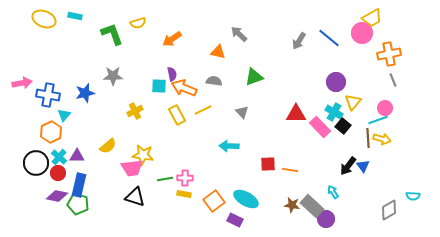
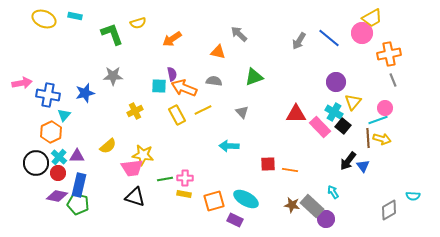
black arrow at (348, 166): moved 5 px up
orange square at (214, 201): rotated 20 degrees clockwise
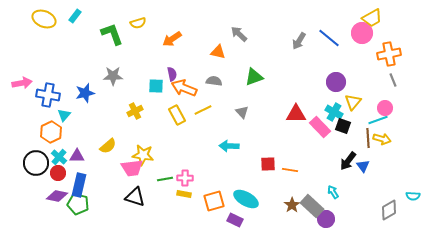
cyan rectangle at (75, 16): rotated 64 degrees counterclockwise
cyan square at (159, 86): moved 3 px left
black square at (343, 126): rotated 21 degrees counterclockwise
brown star at (292, 205): rotated 28 degrees clockwise
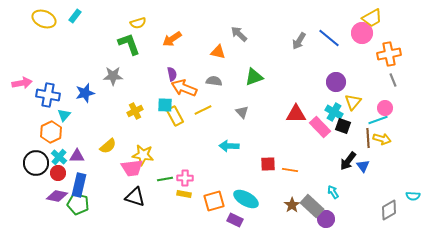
green L-shape at (112, 34): moved 17 px right, 10 px down
cyan square at (156, 86): moved 9 px right, 19 px down
yellow rectangle at (177, 115): moved 2 px left, 1 px down
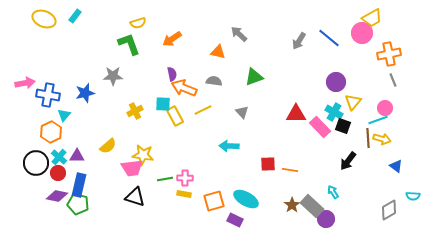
pink arrow at (22, 83): moved 3 px right
cyan square at (165, 105): moved 2 px left, 1 px up
blue triangle at (363, 166): moved 33 px right; rotated 16 degrees counterclockwise
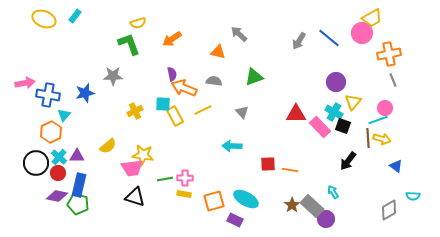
cyan arrow at (229, 146): moved 3 px right
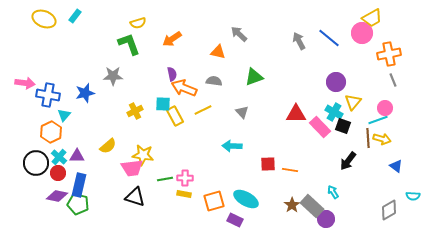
gray arrow at (299, 41): rotated 120 degrees clockwise
pink arrow at (25, 83): rotated 18 degrees clockwise
